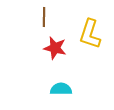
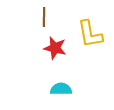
yellow L-shape: rotated 28 degrees counterclockwise
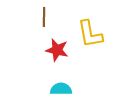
red star: moved 2 px right, 2 px down
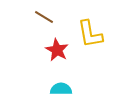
brown line: rotated 60 degrees counterclockwise
red star: rotated 15 degrees clockwise
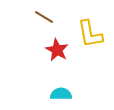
cyan semicircle: moved 5 px down
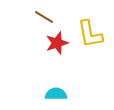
red star: moved 7 px up; rotated 25 degrees clockwise
cyan semicircle: moved 5 px left
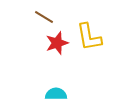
yellow L-shape: moved 1 px left, 3 px down
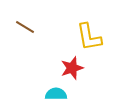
brown line: moved 19 px left, 10 px down
red star: moved 15 px right, 25 px down
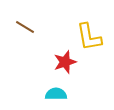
red star: moved 7 px left, 6 px up
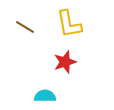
yellow L-shape: moved 20 px left, 13 px up
cyan semicircle: moved 11 px left, 2 px down
